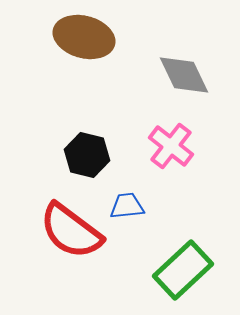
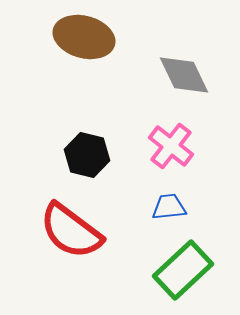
blue trapezoid: moved 42 px right, 1 px down
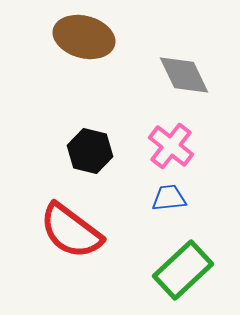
black hexagon: moved 3 px right, 4 px up
blue trapezoid: moved 9 px up
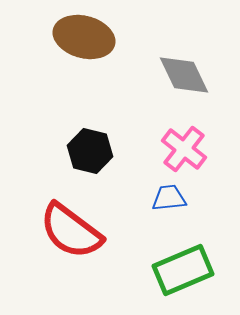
pink cross: moved 13 px right, 3 px down
green rectangle: rotated 20 degrees clockwise
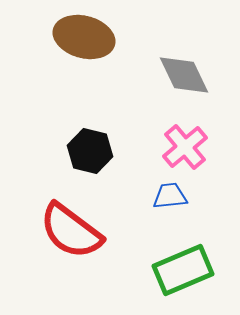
pink cross: moved 1 px right, 2 px up; rotated 12 degrees clockwise
blue trapezoid: moved 1 px right, 2 px up
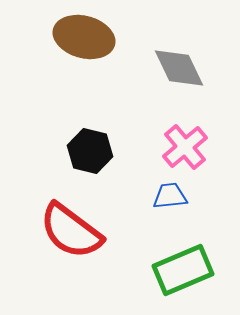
gray diamond: moved 5 px left, 7 px up
